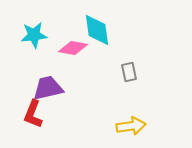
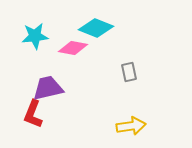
cyan diamond: moved 1 px left, 2 px up; rotated 60 degrees counterclockwise
cyan star: moved 1 px right, 1 px down
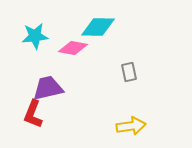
cyan diamond: moved 2 px right, 1 px up; rotated 20 degrees counterclockwise
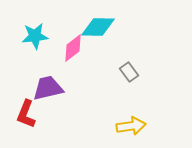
pink diamond: rotated 48 degrees counterclockwise
gray rectangle: rotated 24 degrees counterclockwise
red L-shape: moved 7 px left
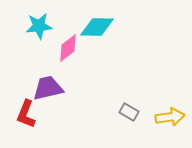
cyan diamond: moved 1 px left
cyan star: moved 4 px right, 10 px up
pink diamond: moved 5 px left
gray rectangle: moved 40 px down; rotated 24 degrees counterclockwise
yellow arrow: moved 39 px right, 9 px up
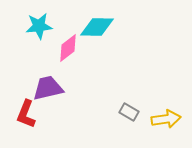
yellow arrow: moved 4 px left, 2 px down
